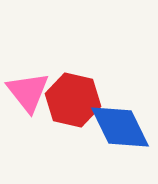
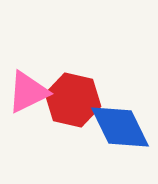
pink triangle: rotated 42 degrees clockwise
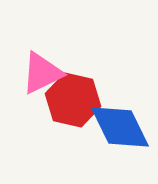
pink triangle: moved 14 px right, 19 px up
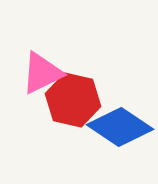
blue diamond: rotated 30 degrees counterclockwise
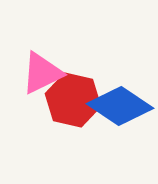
blue diamond: moved 21 px up
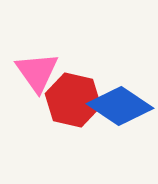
pink triangle: moved 5 px left, 1 px up; rotated 39 degrees counterclockwise
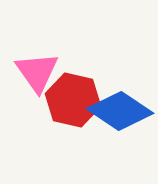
blue diamond: moved 5 px down
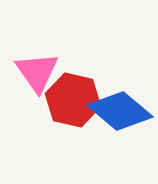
blue diamond: rotated 6 degrees clockwise
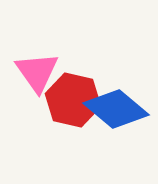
blue diamond: moved 4 px left, 2 px up
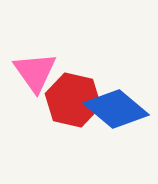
pink triangle: moved 2 px left
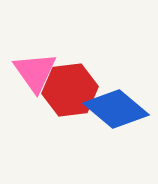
red hexagon: moved 3 px left, 10 px up; rotated 20 degrees counterclockwise
